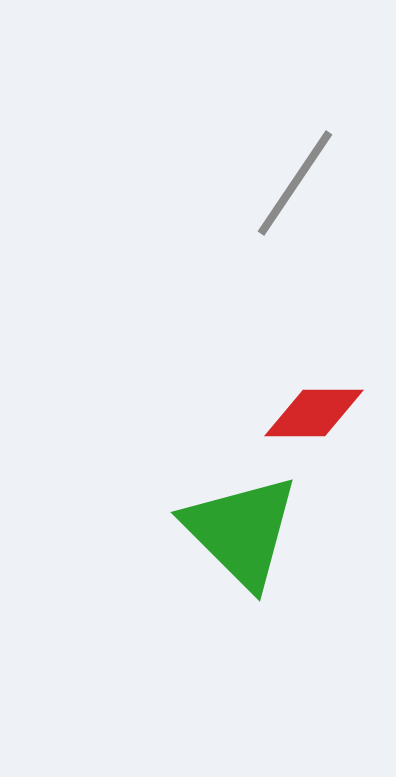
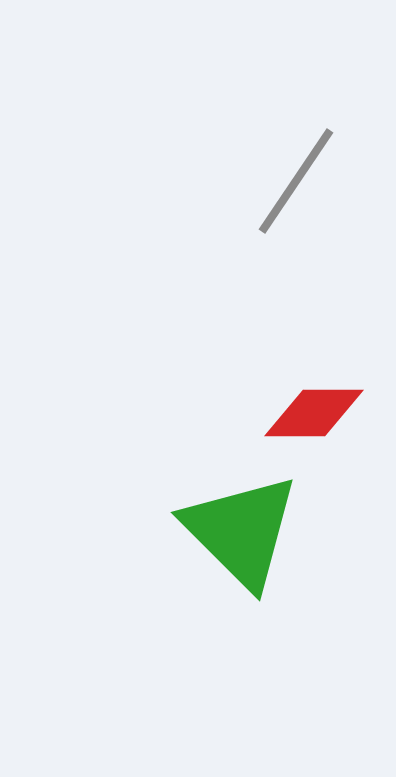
gray line: moved 1 px right, 2 px up
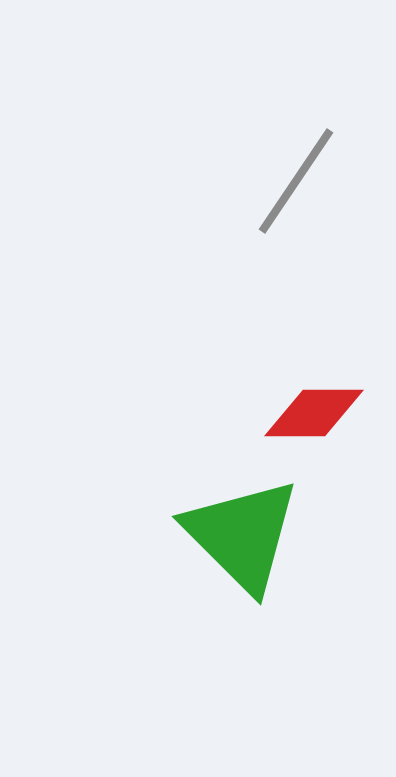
green triangle: moved 1 px right, 4 px down
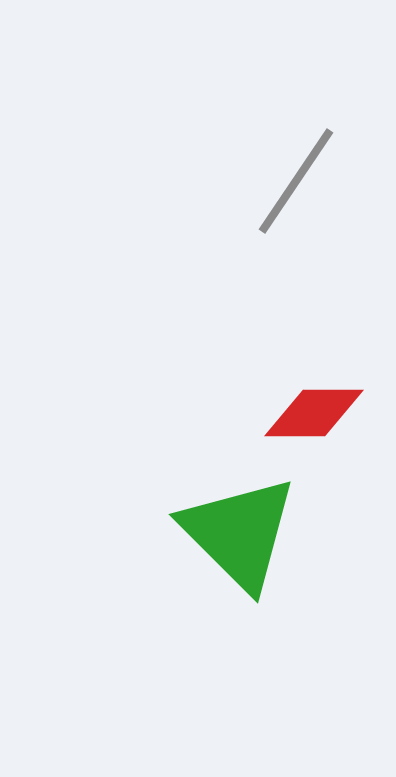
green triangle: moved 3 px left, 2 px up
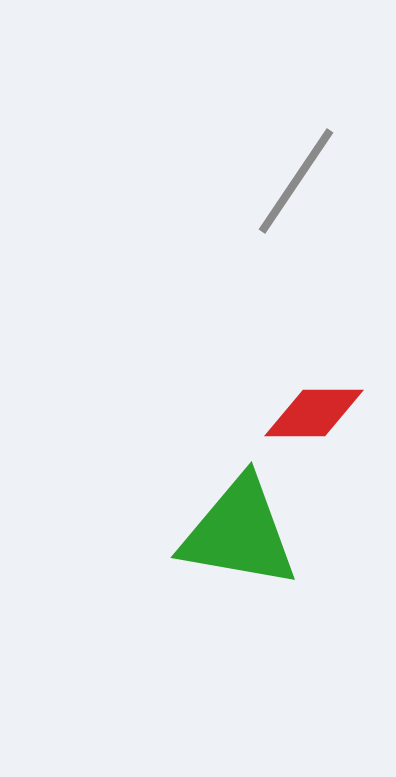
green triangle: rotated 35 degrees counterclockwise
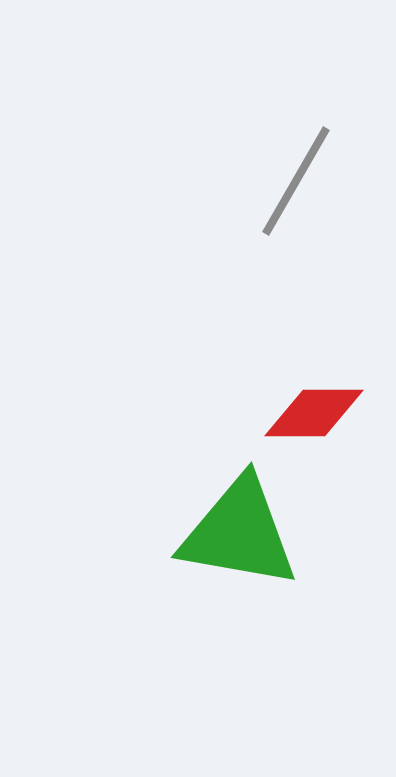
gray line: rotated 4 degrees counterclockwise
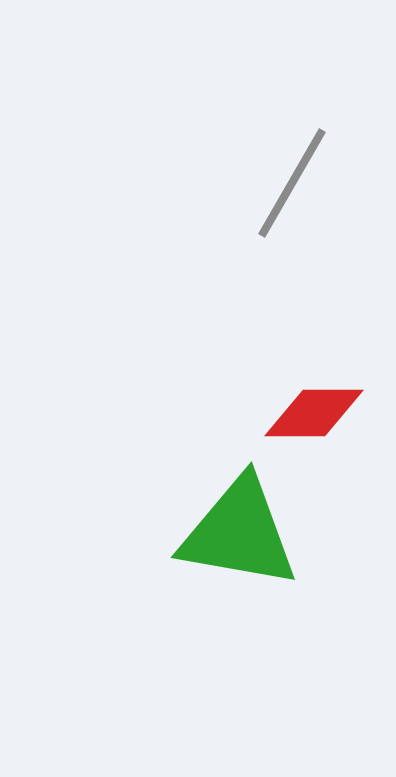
gray line: moved 4 px left, 2 px down
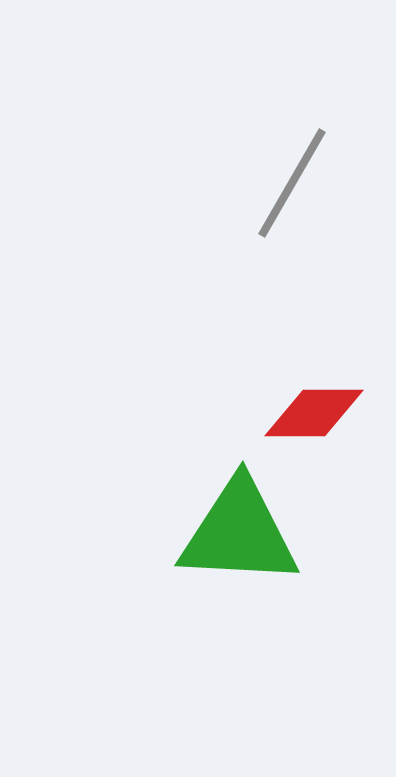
green triangle: rotated 7 degrees counterclockwise
